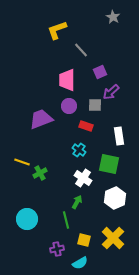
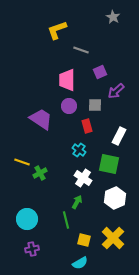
gray line: rotated 28 degrees counterclockwise
purple arrow: moved 5 px right, 1 px up
purple trapezoid: rotated 55 degrees clockwise
red rectangle: moved 1 px right; rotated 56 degrees clockwise
white rectangle: rotated 36 degrees clockwise
purple cross: moved 25 px left
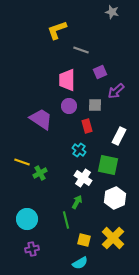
gray star: moved 1 px left, 5 px up; rotated 16 degrees counterclockwise
green square: moved 1 px left, 1 px down
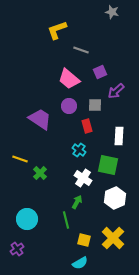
pink trapezoid: moved 2 px right, 1 px up; rotated 50 degrees counterclockwise
purple trapezoid: moved 1 px left
white rectangle: rotated 24 degrees counterclockwise
yellow line: moved 2 px left, 3 px up
green cross: rotated 16 degrees counterclockwise
purple cross: moved 15 px left; rotated 24 degrees counterclockwise
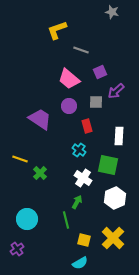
gray square: moved 1 px right, 3 px up
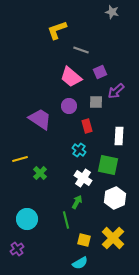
pink trapezoid: moved 2 px right, 2 px up
yellow line: rotated 35 degrees counterclockwise
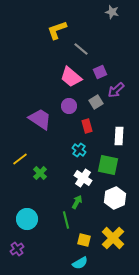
gray line: moved 1 px up; rotated 21 degrees clockwise
purple arrow: moved 1 px up
gray square: rotated 32 degrees counterclockwise
yellow line: rotated 21 degrees counterclockwise
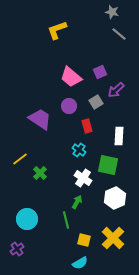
gray line: moved 38 px right, 15 px up
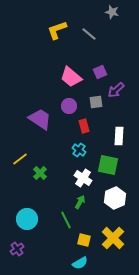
gray line: moved 30 px left
gray square: rotated 24 degrees clockwise
red rectangle: moved 3 px left
green arrow: moved 3 px right
green line: rotated 12 degrees counterclockwise
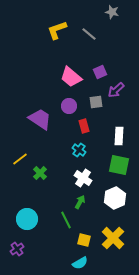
green square: moved 11 px right
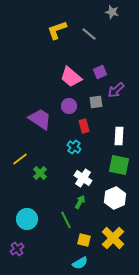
cyan cross: moved 5 px left, 3 px up
